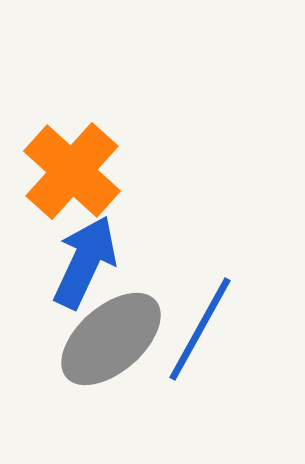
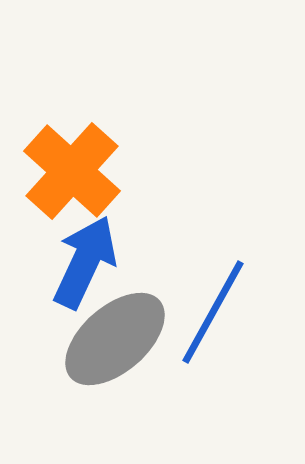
blue line: moved 13 px right, 17 px up
gray ellipse: moved 4 px right
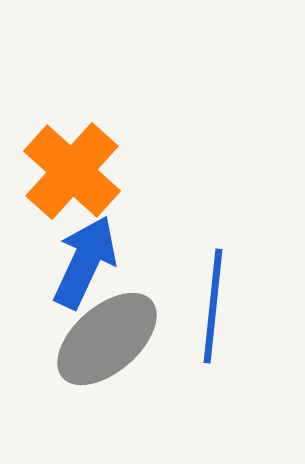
blue line: moved 6 px up; rotated 23 degrees counterclockwise
gray ellipse: moved 8 px left
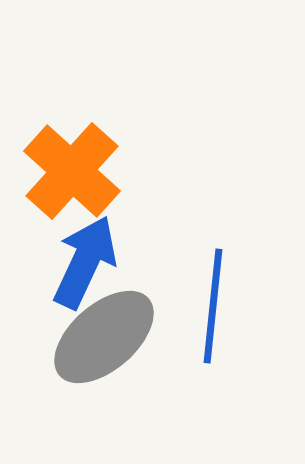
gray ellipse: moved 3 px left, 2 px up
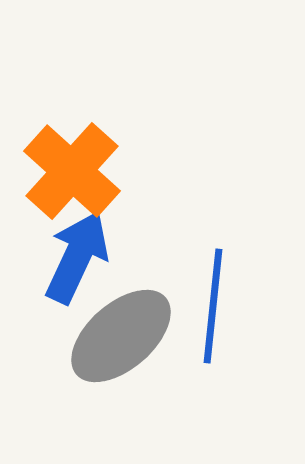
blue arrow: moved 8 px left, 5 px up
gray ellipse: moved 17 px right, 1 px up
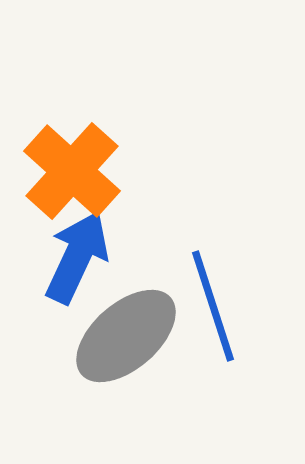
blue line: rotated 24 degrees counterclockwise
gray ellipse: moved 5 px right
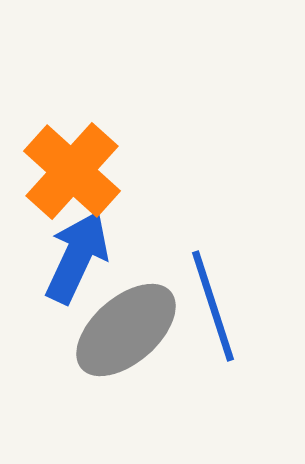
gray ellipse: moved 6 px up
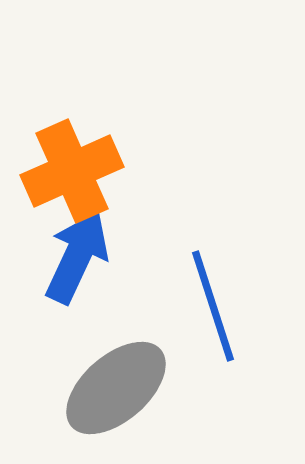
orange cross: rotated 24 degrees clockwise
gray ellipse: moved 10 px left, 58 px down
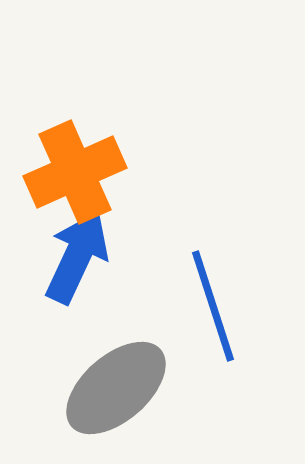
orange cross: moved 3 px right, 1 px down
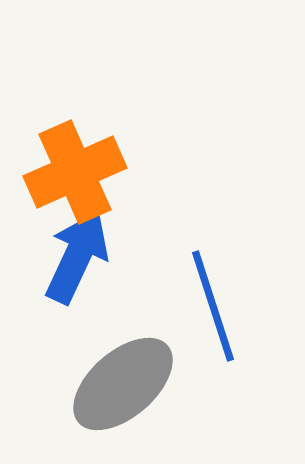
gray ellipse: moved 7 px right, 4 px up
